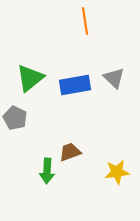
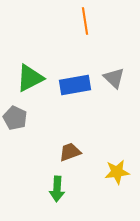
green triangle: rotated 12 degrees clockwise
green arrow: moved 10 px right, 18 px down
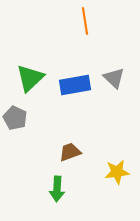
green triangle: rotated 16 degrees counterclockwise
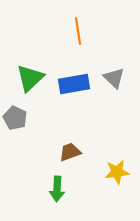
orange line: moved 7 px left, 10 px down
blue rectangle: moved 1 px left, 1 px up
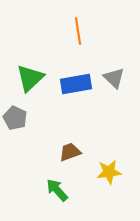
blue rectangle: moved 2 px right
yellow star: moved 8 px left
green arrow: moved 1 px down; rotated 135 degrees clockwise
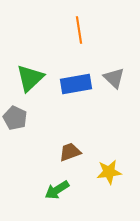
orange line: moved 1 px right, 1 px up
green arrow: rotated 80 degrees counterclockwise
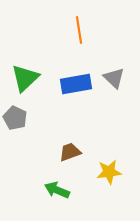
green triangle: moved 5 px left
green arrow: rotated 55 degrees clockwise
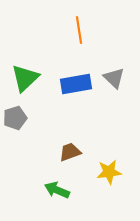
gray pentagon: rotated 30 degrees clockwise
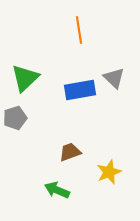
blue rectangle: moved 4 px right, 6 px down
yellow star: rotated 15 degrees counterclockwise
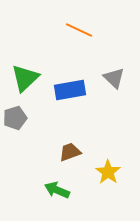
orange line: rotated 56 degrees counterclockwise
blue rectangle: moved 10 px left
yellow star: moved 1 px left; rotated 15 degrees counterclockwise
